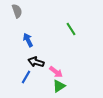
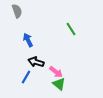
green triangle: moved 2 px up; rotated 48 degrees counterclockwise
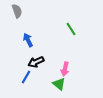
black arrow: rotated 42 degrees counterclockwise
pink arrow: moved 9 px right, 3 px up; rotated 64 degrees clockwise
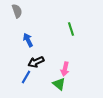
green line: rotated 16 degrees clockwise
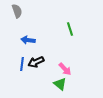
green line: moved 1 px left
blue arrow: rotated 56 degrees counterclockwise
pink arrow: rotated 56 degrees counterclockwise
blue line: moved 4 px left, 13 px up; rotated 24 degrees counterclockwise
green triangle: moved 1 px right
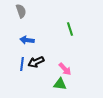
gray semicircle: moved 4 px right
blue arrow: moved 1 px left
green triangle: rotated 32 degrees counterclockwise
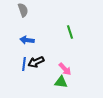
gray semicircle: moved 2 px right, 1 px up
green line: moved 3 px down
blue line: moved 2 px right
green triangle: moved 1 px right, 2 px up
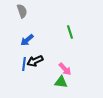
gray semicircle: moved 1 px left, 1 px down
blue arrow: rotated 48 degrees counterclockwise
black arrow: moved 1 px left, 1 px up
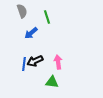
green line: moved 23 px left, 15 px up
blue arrow: moved 4 px right, 7 px up
pink arrow: moved 7 px left, 7 px up; rotated 144 degrees counterclockwise
green triangle: moved 9 px left
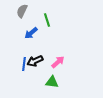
gray semicircle: rotated 136 degrees counterclockwise
green line: moved 3 px down
pink arrow: rotated 56 degrees clockwise
